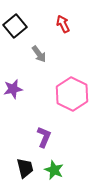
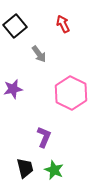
pink hexagon: moved 1 px left, 1 px up
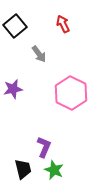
purple L-shape: moved 10 px down
black trapezoid: moved 2 px left, 1 px down
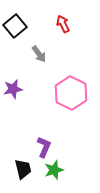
green star: rotated 30 degrees clockwise
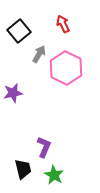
black square: moved 4 px right, 5 px down
gray arrow: rotated 114 degrees counterclockwise
purple star: moved 4 px down
pink hexagon: moved 5 px left, 25 px up
green star: moved 5 px down; rotated 24 degrees counterclockwise
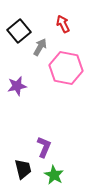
gray arrow: moved 1 px right, 7 px up
pink hexagon: rotated 16 degrees counterclockwise
purple star: moved 4 px right, 7 px up
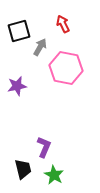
black square: rotated 25 degrees clockwise
